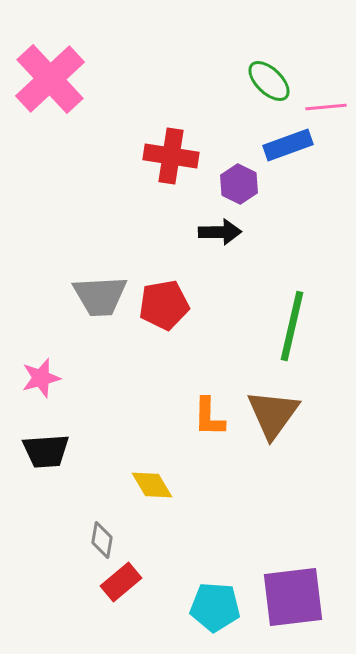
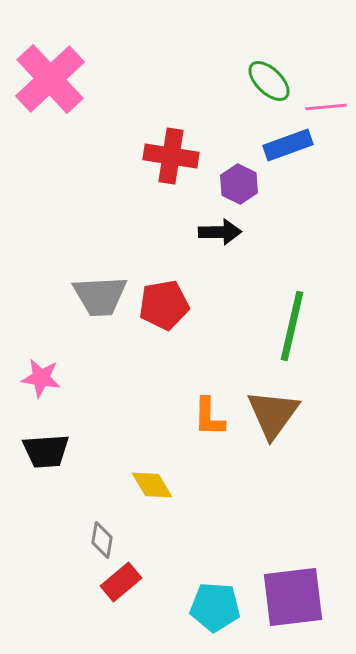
pink star: rotated 24 degrees clockwise
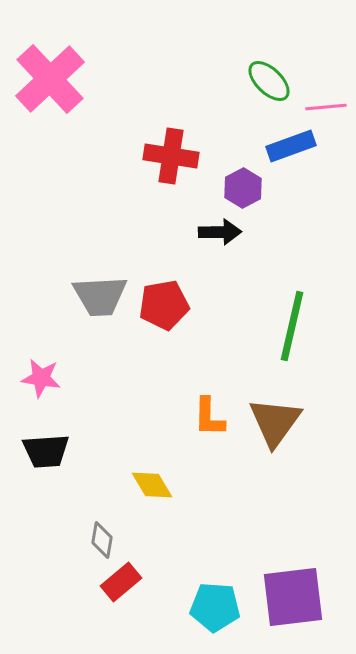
blue rectangle: moved 3 px right, 1 px down
purple hexagon: moved 4 px right, 4 px down; rotated 6 degrees clockwise
brown triangle: moved 2 px right, 8 px down
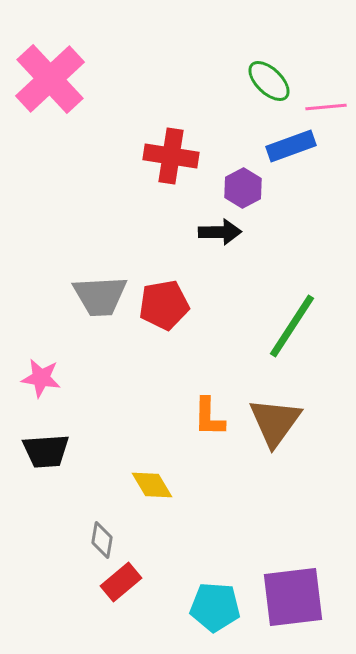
green line: rotated 20 degrees clockwise
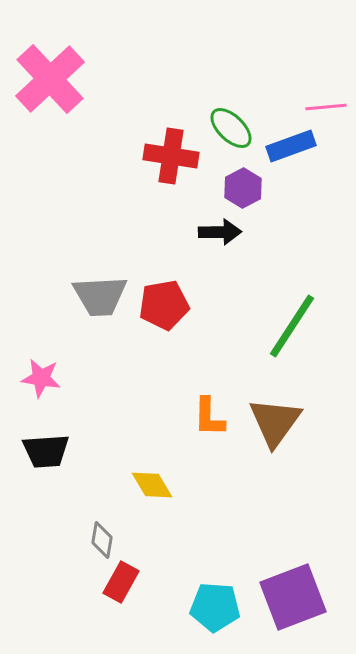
green ellipse: moved 38 px left, 47 px down
red rectangle: rotated 21 degrees counterclockwise
purple square: rotated 14 degrees counterclockwise
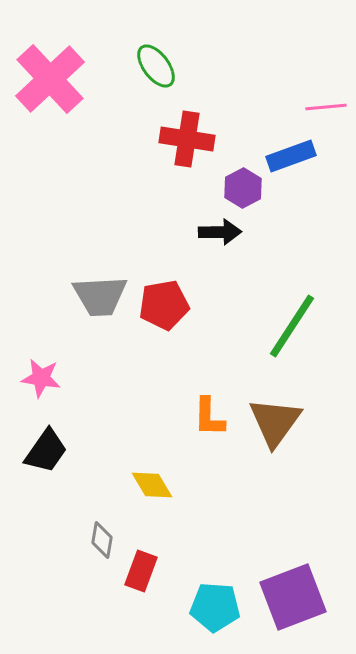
green ellipse: moved 75 px left, 62 px up; rotated 9 degrees clockwise
blue rectangle: moved 10 px down
red cross: moved 16 px right, 17 px up
black trapezoid: rotated 51 degrees counterclockwise
red rectangle: moved 20 px right, 11 px up; rotated 9 degrees counterclockwise
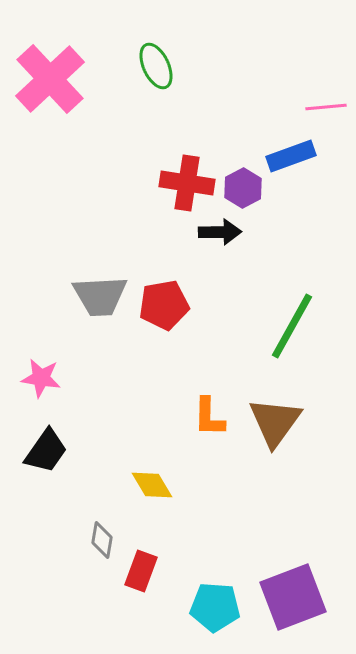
green ellipse: rotated 12 degrees clockwise
red cross: moved 44 px down
green line: rotated 4 degrees counterclockwise
